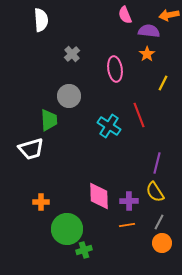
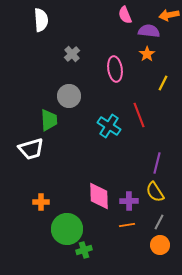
orange circle: moved 2 px left, 2 px down
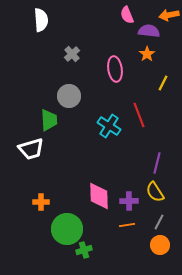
pink semicircle: moved 2 px right
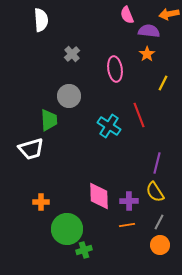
orange arrow: moved 1 px up
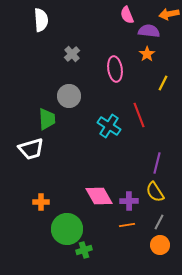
green trapezoid: moved 2 px left, 1 px up
pink diamond: rotated 28 degrees counterclockwise
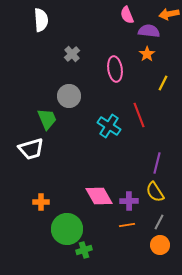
green trapezoid: rotated 20 degrees counterclockwise
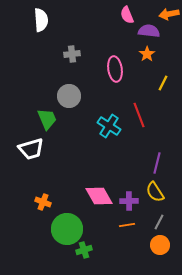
gray cross: rotated 35 degrees clockwise
orange cross: moved 2 px right; rotated 21 degrees clockwise
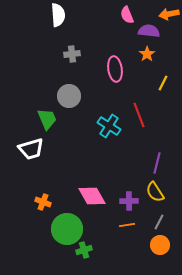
white semicircle: moved 17 px right, 5 px up
pink diamond: moved 7 px left
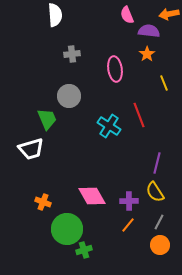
white semicircle: moved 3 px left
yellow line: moved 1 px right; rotated 49 degrees counterclockwise
orange line: moved 1 px right; rotated 42 degrees counterclockwise
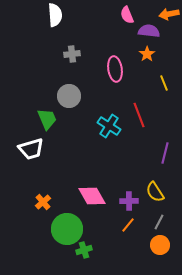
purple line: moved 8 px right, 10 px up
orange cross: rotated 28 degrees clockwise
